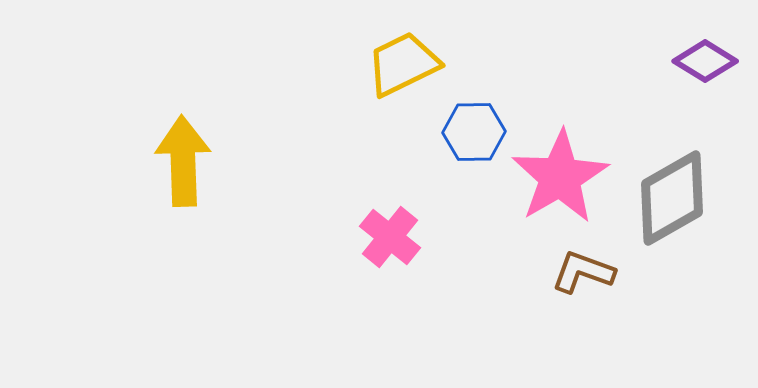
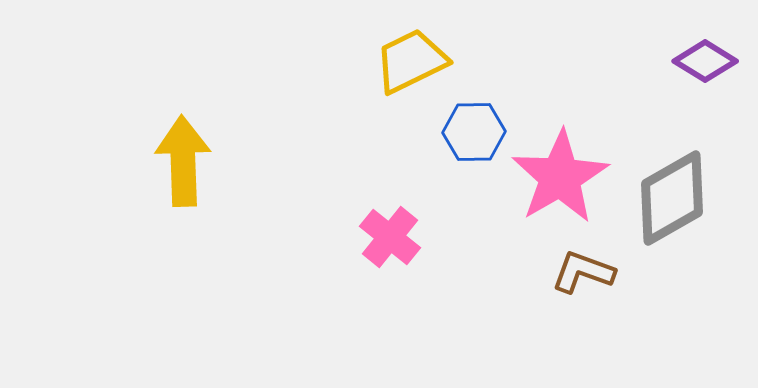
yellow trapezoid: moved 8 px right, 3 px up
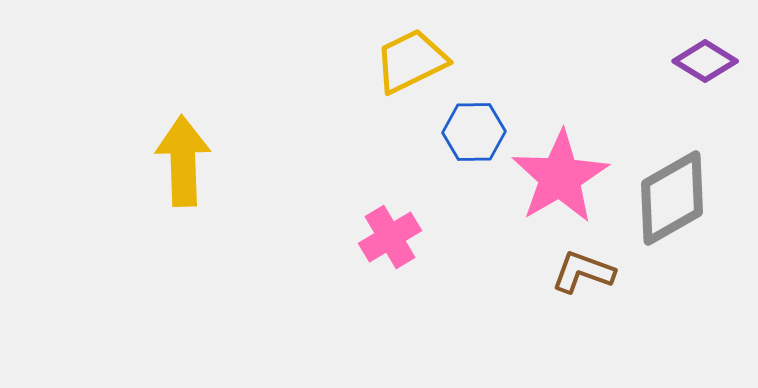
pink cross: rotated 20 degrees clockwise
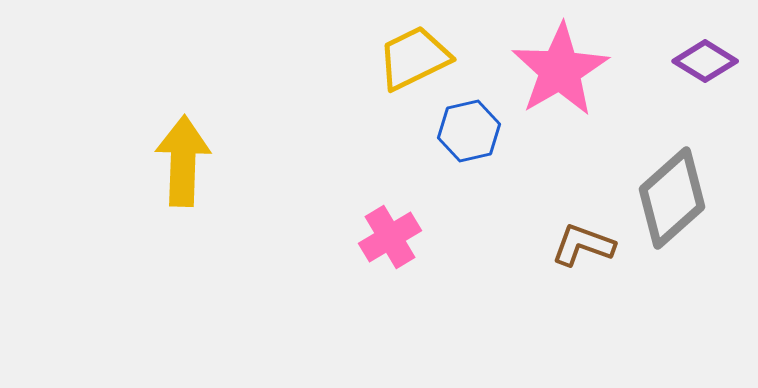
yellow trapezoid: moved 3 px right, 3 px up
blue hexagon: moved 5 px left, 1 px up; rotated 12 degrees counterclockwise
yellow arrow: rotated 4 degrees clockwise
pink star: moved 107 px up
gray diamond: rotated 12 degrees counterclockwise
brown L-shape: moved 27 px up
